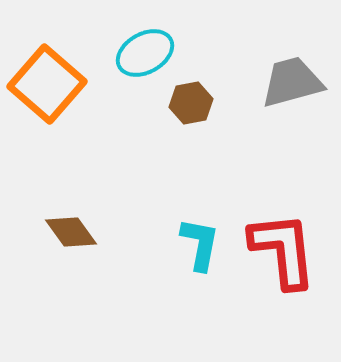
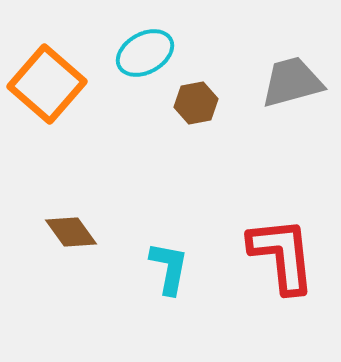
brown hexagon: moved 5 px right
cyan L-shape: moved 31 px left, 24 px down
red L-shape: moved 1 px left, 5 px down
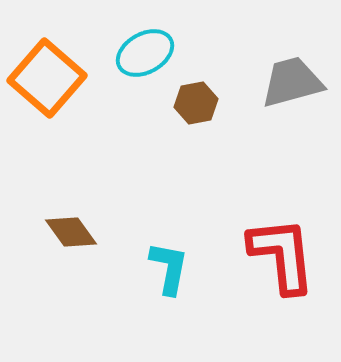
orange square: moved 6 px up
